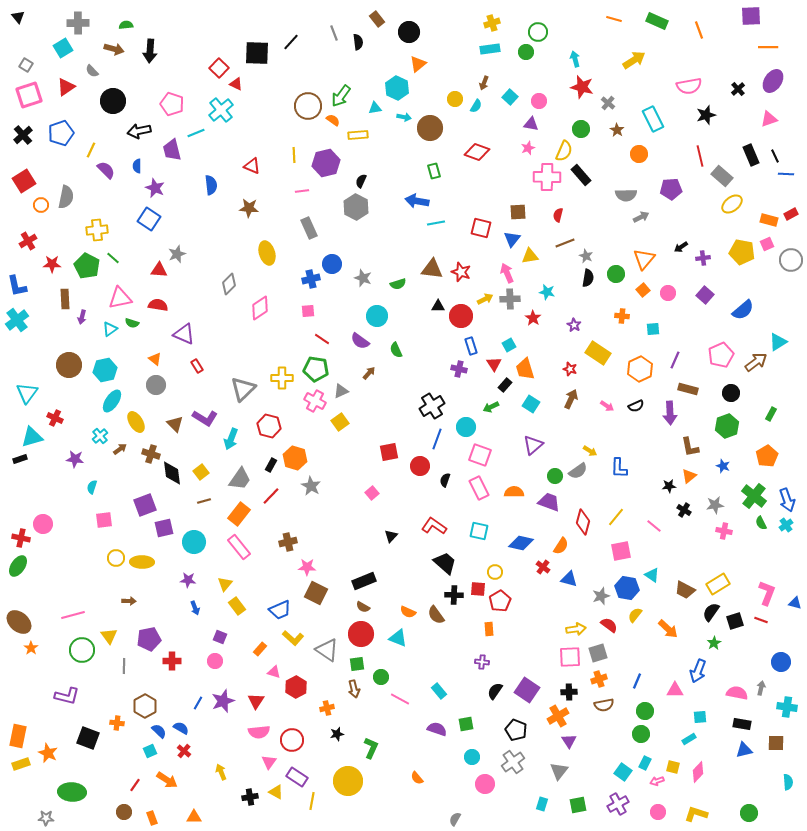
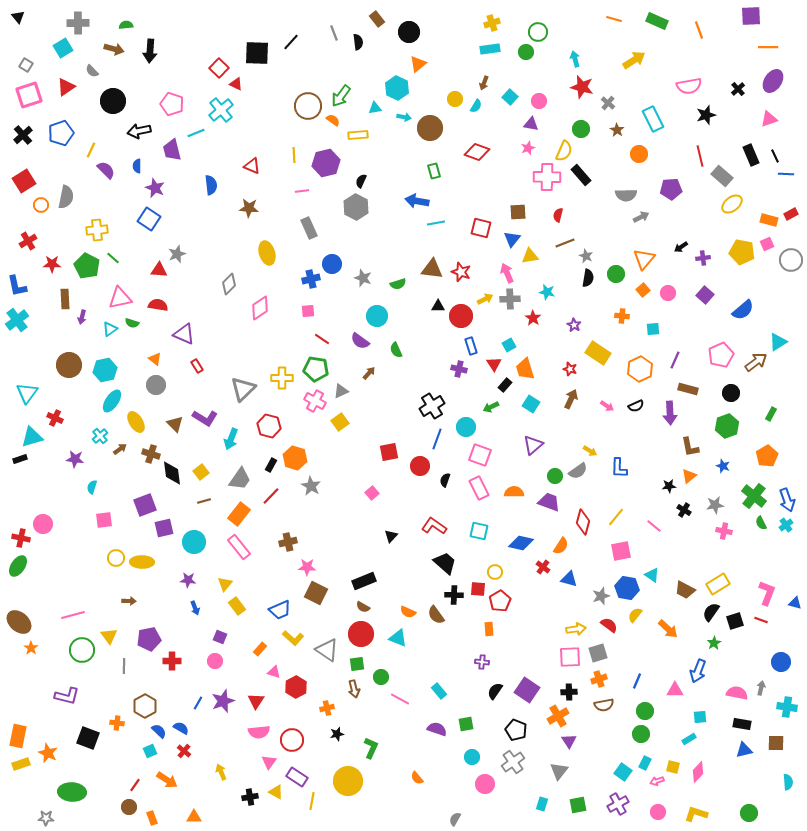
brown circle at (124, 812): moved 5 px right, 5 px up
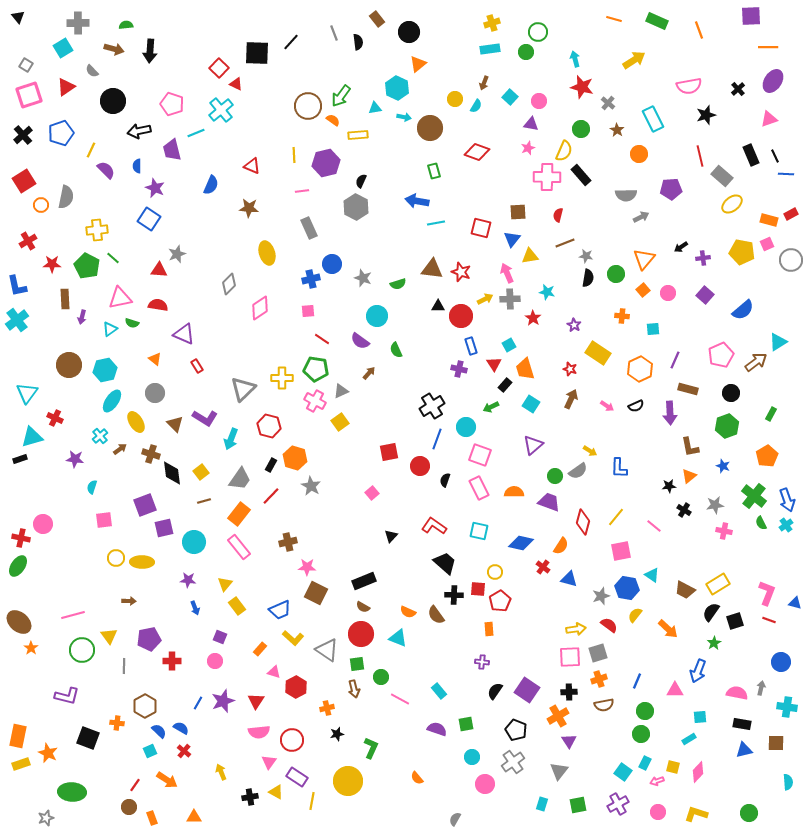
blue semicircle at (211, 185): rotated 30 degrees clockwise
gray star at (586, 256): rotated 16 degrees counterclockwise
gray circle at (156, 385): moved 1 px left, 8 px down
red line at (761, 620): moved 8 px right
gray star at (46, 818): rotated 21 degrees counterclockwise
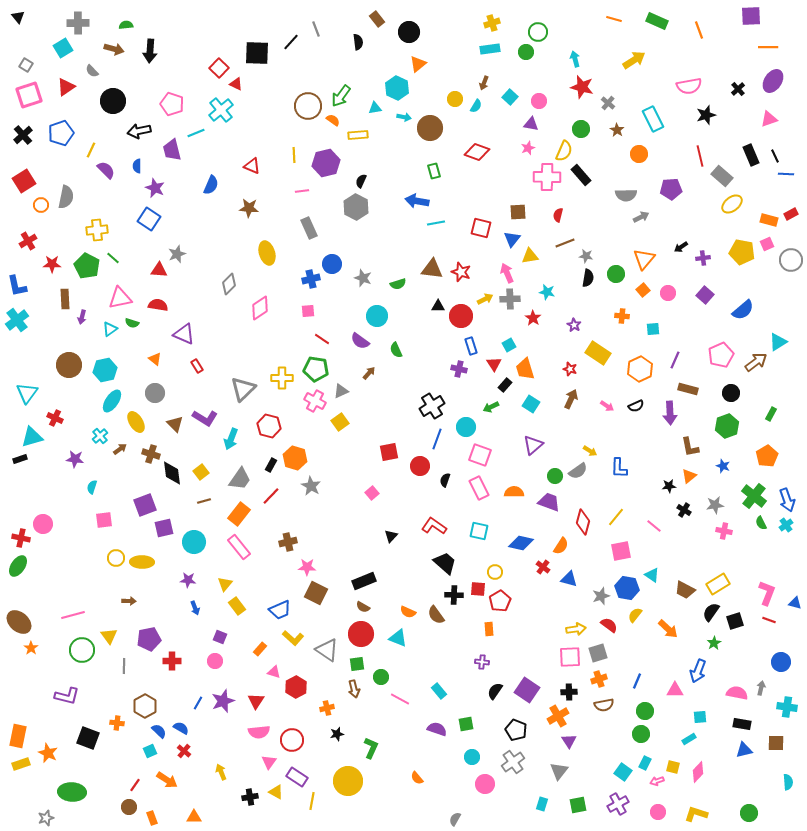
gray line at (334, 33): moved 18 px left, 4 px up
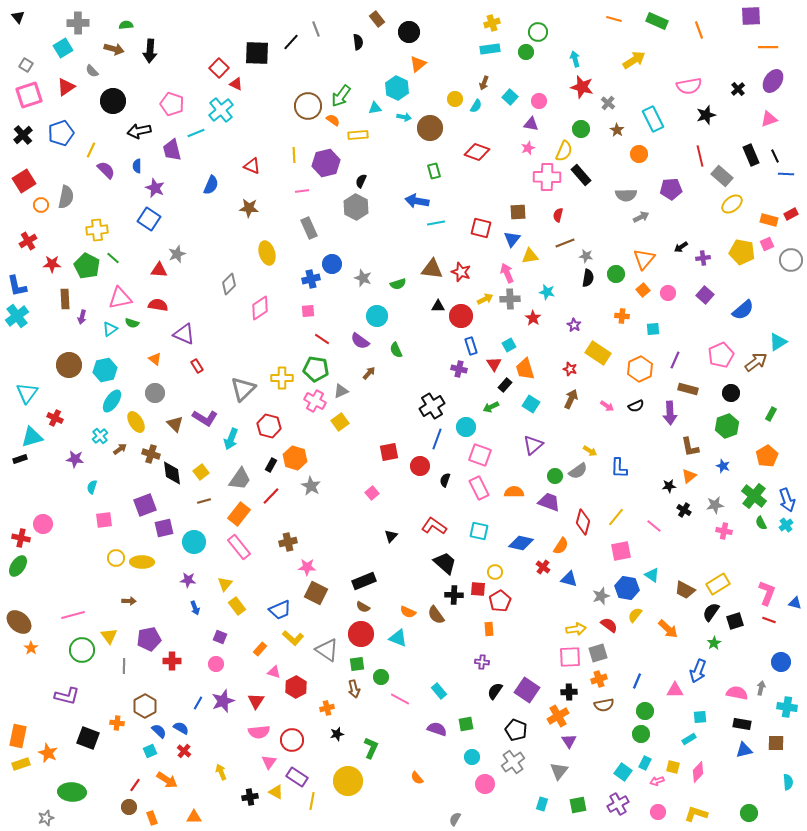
cyan cross at (17, 320): moved 4 px up
pink circle at (215, 661): moved 1 px right, 3 px down
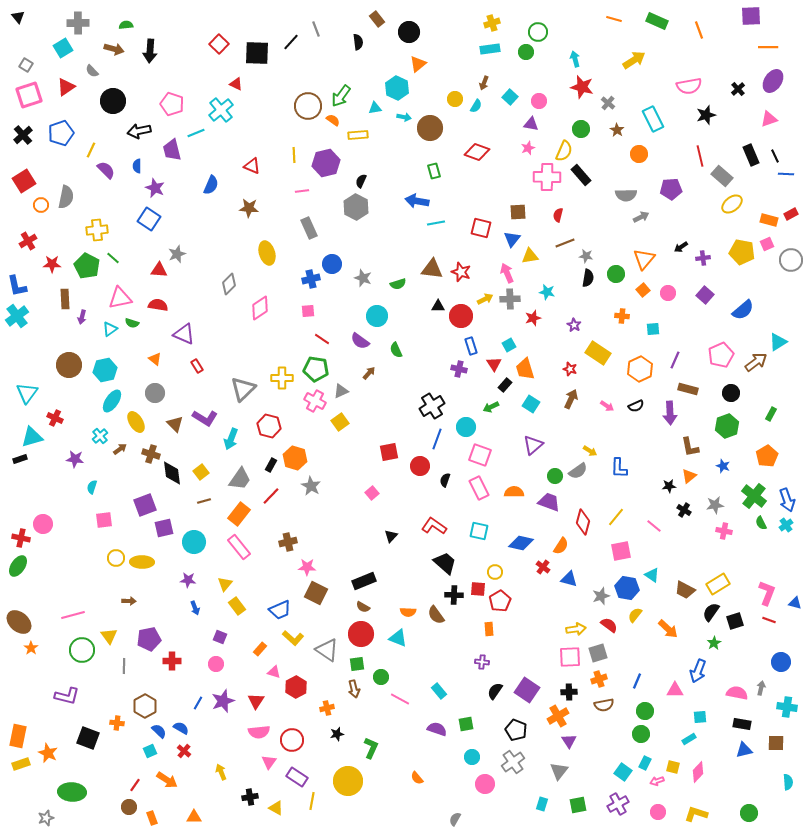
red square at (219, 68): moved 24 px up
red star at (533, 318): rotated 21 degrees clockwise
orange semicircle at (408, 612): rotated 21 degrees counterclockwise
yellow triangle at (276, 792): moved 16 px down
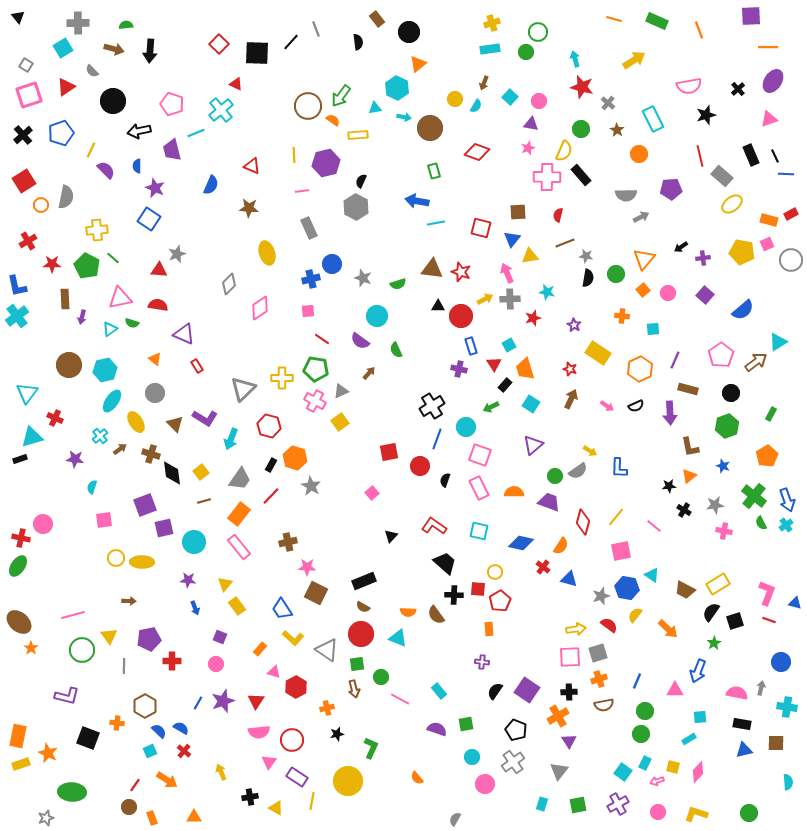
pink pentagon at (721, 355): rotated 10 degrees counterclockwise
blue trapezoid at (280, 610): moved 2 px right, 1 px up; rotated 80 degrees clockwise
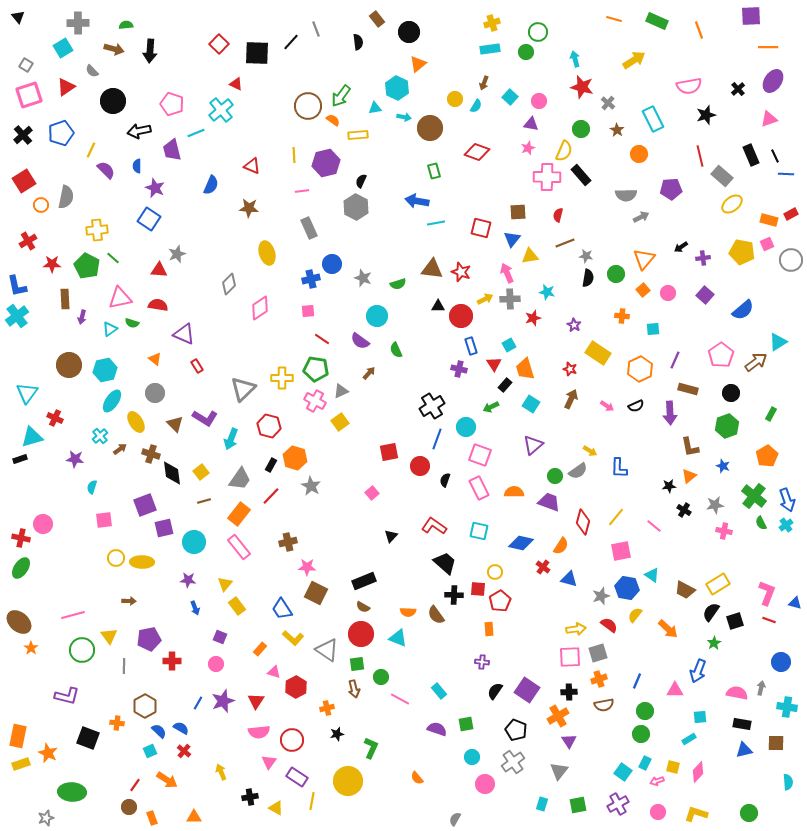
green ellipse at (18, 566): moved 3 px right, 2 px down
